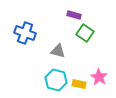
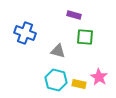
green square: moved 4 px down; rotated 30 degrees counterclockwise
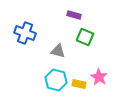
green square: rotated 18 degrees clockwise
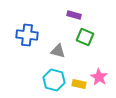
blue cross: moved 2 px right, 2 px down; rotated 15 degrees counterclockwise
cyan hexagon: moved 2 px left
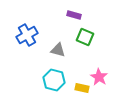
blue cross: rotated 35 degrees counterclockwise
gray triangle: moved 1 px up
yellow rectangle: moved 3 px right, 4 px down
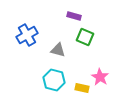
purple rectangle: moved 1 px down
pink star: moved 1 px right
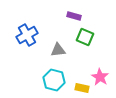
gray triangle: rotated 21 degrees counterclockwise
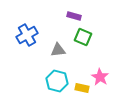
green square: moved 2 px left
cyan hexagon: moved 3 px right, 1 px down
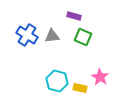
blue cross: rotated 30 degrees counterclockwise
gray triangle: moved 6 px left, 14 px up
yellow rectangle: moved 2 px left
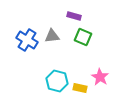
blue cross: moved 5 px down
